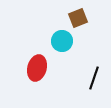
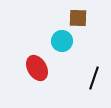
brown square: rotated 24 degrees clockwise
red ellipse: rotated 45 degrees counterclockwise
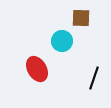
brown square: moved 3 px right
red ellipse: moved 1 px down
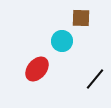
red ellipse: rotated 70 degrees clockwise
black line: moved 1 px right, 1 px down; rotated 20 degrees clockwise
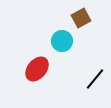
brown square: rotated 30 degrees counterclockwise
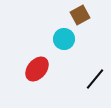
brown square: moved 1 px left, 3 px up
cyan circle: moved 2 px right, 2 px up
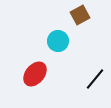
cyan circle: moved 6 px left, 2 px down
red ellipse: moved 2 px left, 5 px down
